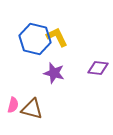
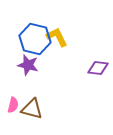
purple star: moved 26 px left, 8 px up
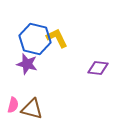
yellow L-shape: moved 1 px down
purple star: moved 1 px left, 1 px up
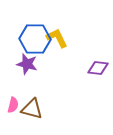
blue hexagon: rotated 12 degrees counterclockwise
